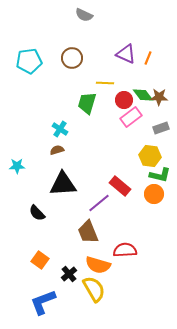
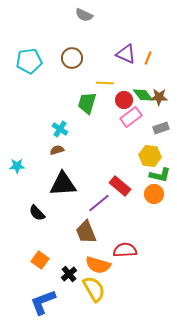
brown trapezoid: moved 2 px left
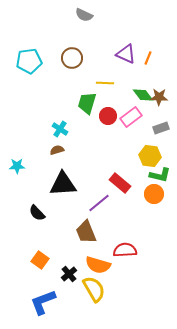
red circle: moved 16 px left, 16 px down
red rectangle: moved 3 px up
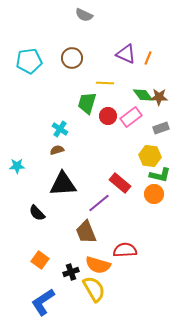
black cross: moved 2 px right, 2 px up; rotated 21 degrees clockwise
blue L-shape: rotated 12 degrees counterclockwise
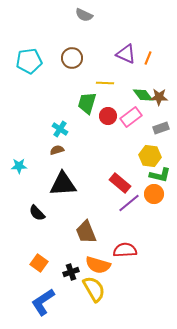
cyan star: moved 2 px right
purple line: moved 30 px right
orange square: moved 1 px left, 3 px down
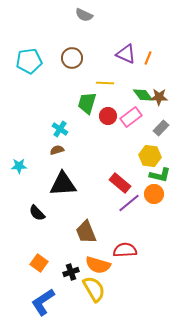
gray rectangle: rotated 28 degrees counterclockwise
